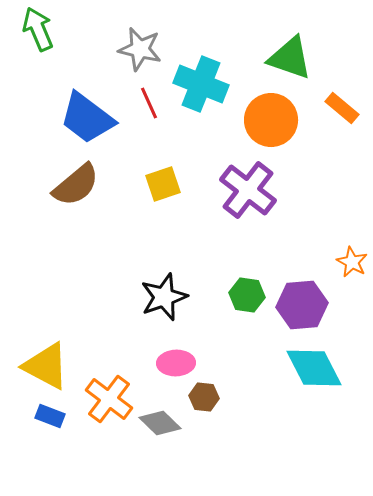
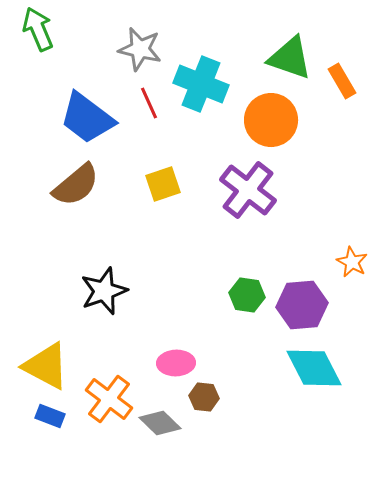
orange rectangle: moved 27 px up; rotated 20 degrees clockwise
black star: moved 60 px left, 6 px up
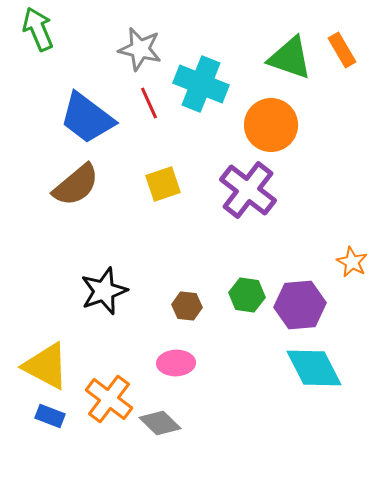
orange rectangle: moved 31 px up
orange circle: moved 5 px down
purple hexagon: moved 2 px left
brown hexagon: moved 17 px left, 91 px up
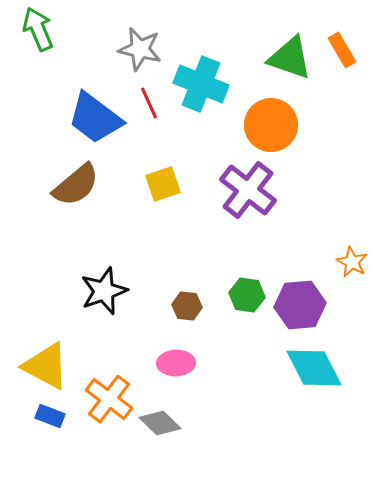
blue trapezoid: moved 8 px right
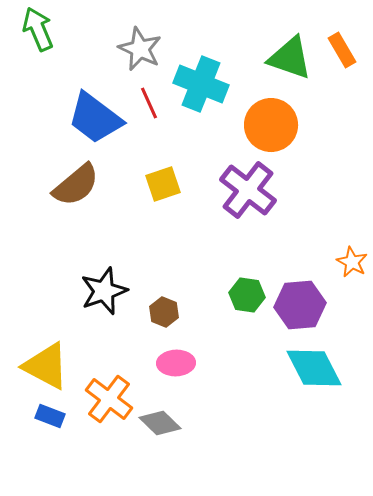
gray star: rotated 12 degrees clockwise
brown hexagon: moved 23 px left, 6 px down; rotated 16 degrees clockwise
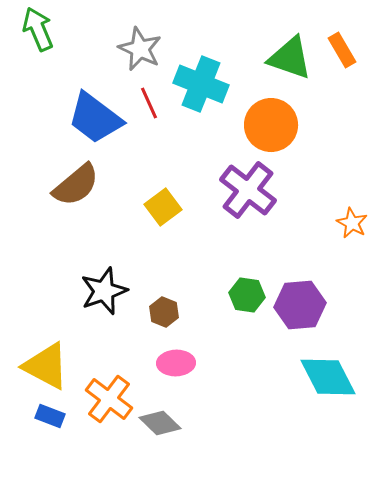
yellow square: moved 23 px down; rotated 18 degrees counterclockwise
orange star: moved 39 px up
cyan diamond: moved 14 px right, 9 px down
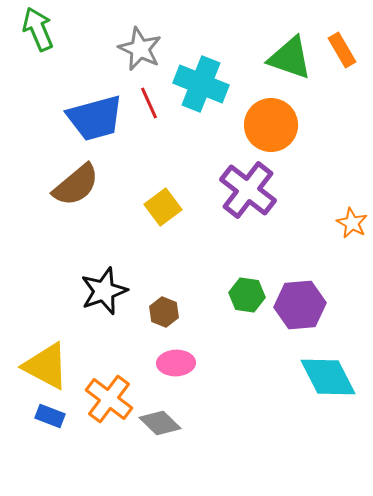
blue trapezoid: rotated 52 degrees counterclockwise
